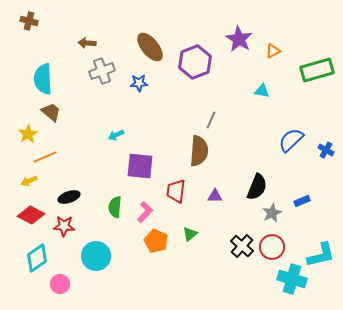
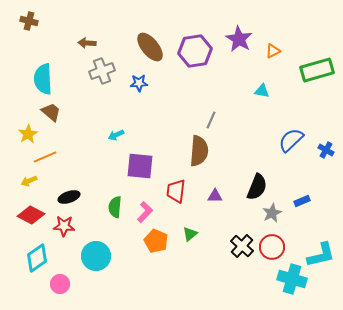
purple hexagon: moved 11 px up; rotated 12 degrees clockwise
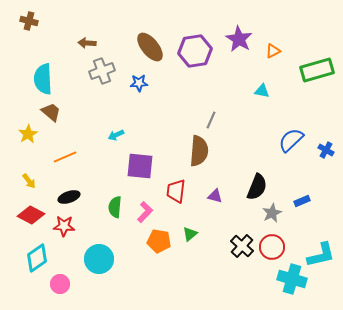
orange line: moved 20 px right
yellow arrow: rotated 105 degrees counterclockwise
purple triangle: rotated 14 degrees clockwise
orange pentagon: moved 3 px right; rotated 15 degrees counterclockwise
cyan circle: moved 3 px right, 3 px down
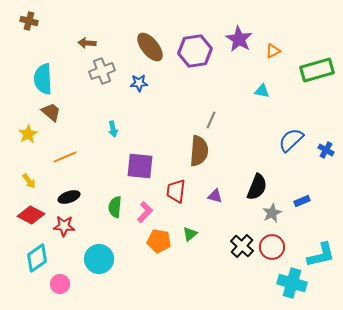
cyan arrow: moved 3 px left, 6 px up; rotated 77 degrees counterclockwise
cyan cross: moved 4 px down
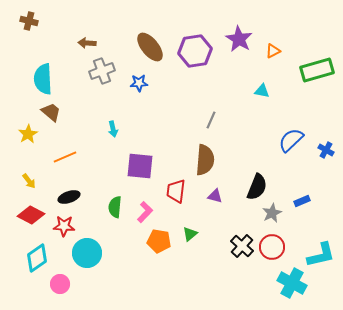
brown semicircle: moved 6 px right, 9 px down
cyan circle: moved 12 px left, 6 px up
cyan cross: rotated 12 degrees clockwise
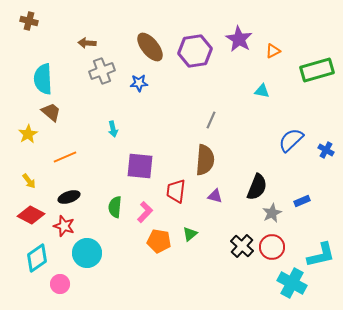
red star: rotated 15 degrees clockwise
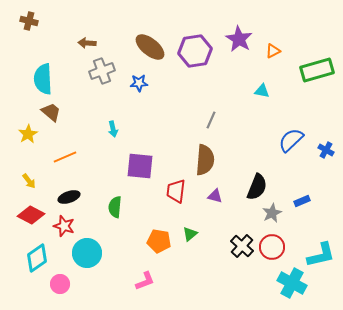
brown ellipse: rotated 12 degrees counterclockwise
pink L-shape: moved 69 px down; rotated 25 degrees clockwise
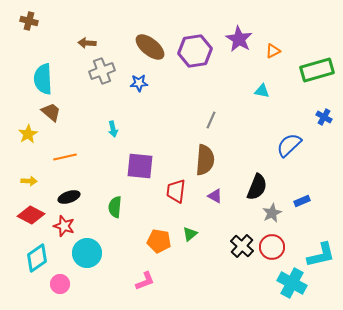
blue semicircle: moved 2 px left, 5 px down
blue cross: moved 2 px left, 33 px up
orange line: rotated 10 degrees clockwise
yellow arrow: rotated 49 degrees counterclockwise
purple triangle: rotated 14 degrees clockwise
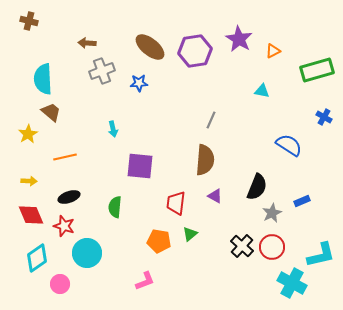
blue semicircle: rotated 76 degrees clockwise
red trapezoid: moved 12 px down
red diamond: rotated 40 degrees clockwise
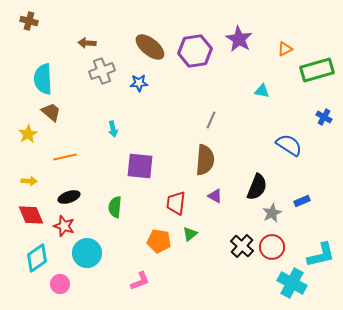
orange triangle: moved 12 px right, 2 px up
pink L-shape: moved 5 px left
